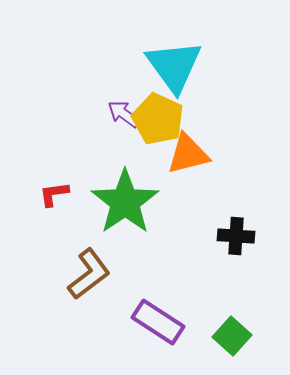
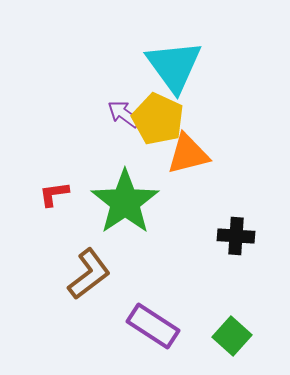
purple rectangle: moved 5 px left, 4 px down
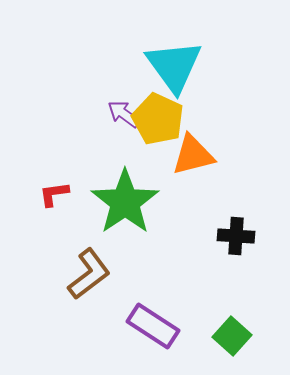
orange triangle: moved 5 px right, 1 px down
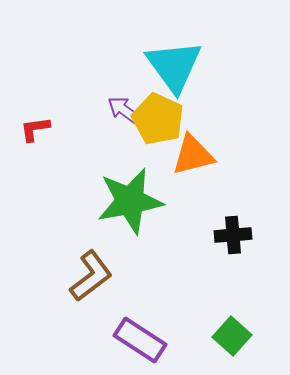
purple arrow: moved 4 px up
red L-shape: moved 19 px left, 65 px up
green star: moved 5 px right, 1 px up; rotated 24 degrees clockwise
black cross: moved 3 px left, 1 px up; rotated 9 degrees counterclockwise
brown L-shape: moved 2 px right, 2 px down
purple rectangle: moved 13 px left, 14 px down
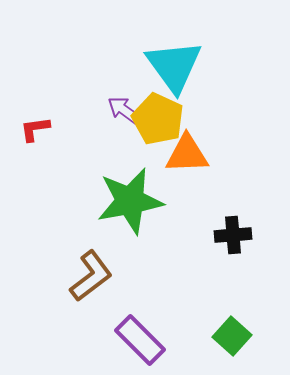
orange triangle: moved 6 px left, 1 px up; rotated 12 degrees clockwise
purple rectangle: rotated 12 degrees clockwise
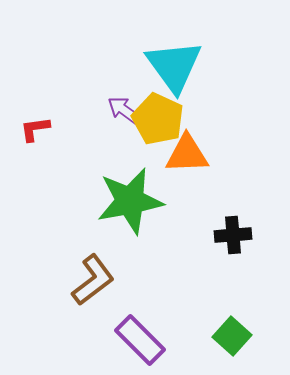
brown L-shape: moved 2 px right, 4 px down
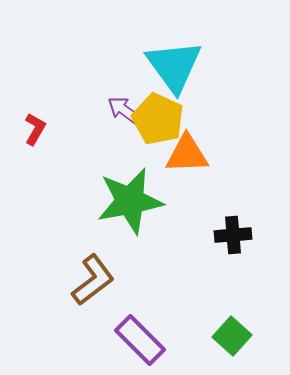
red L-shape: rotated 128 degrees clockwise
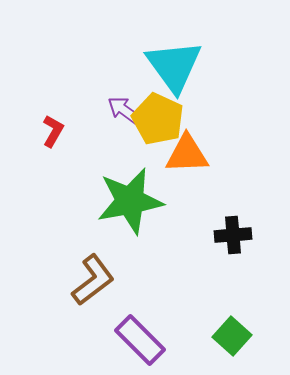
red L-shape: moved 18 px right, 2 px down
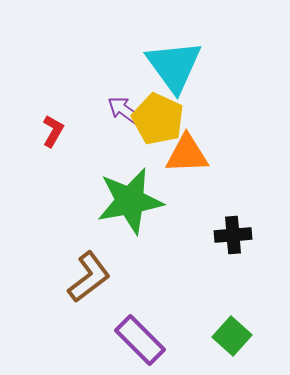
brown L-shape: moved 4 px left, 3 px up
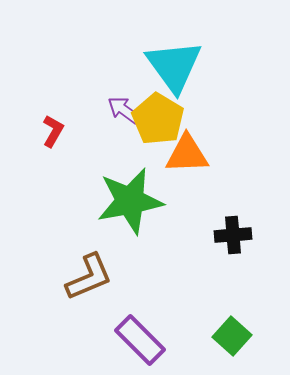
yellow pentagon: rotated 6 degrees clockwise
brown L-shape: rotated 14 degrees clockwise
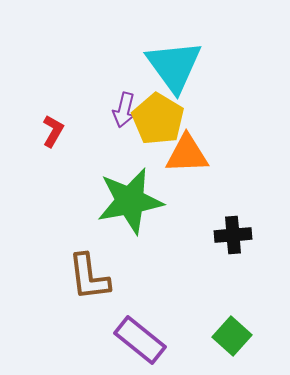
purple arrow: rotated 112 degrees counterclockwise
brown L-shape: rotated 106 degrees clockwise
purple rectangle: rotated 6 degrees counterclockwise
